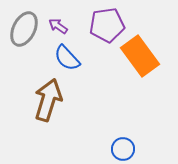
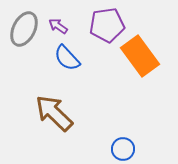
brown arrow: moved 6 px right, 13 px down; rotated 63 degrees counterclockwise
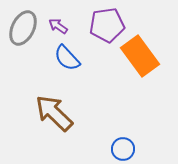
gray ellipse: moved 1 px left, 1 px up
